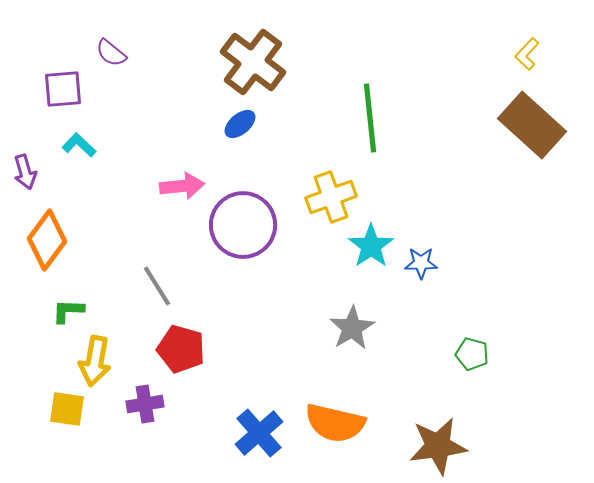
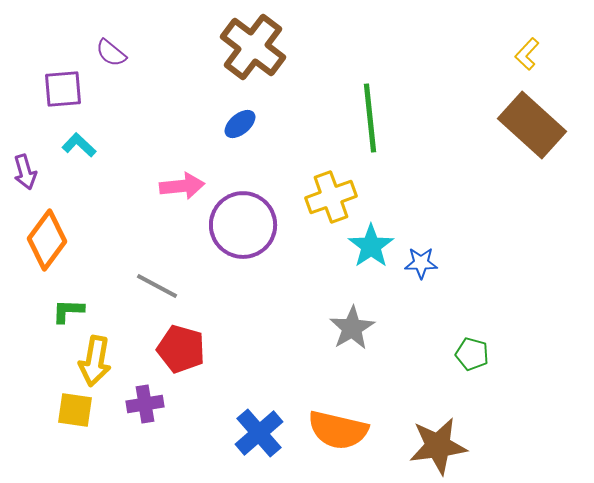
brown cross: moved 15 px up
gray line: rotated 30 degrees counterclockwise
yellow square: moved 8 px right, 1 px down
orange semicircle: moved 3 px right, 7 px down
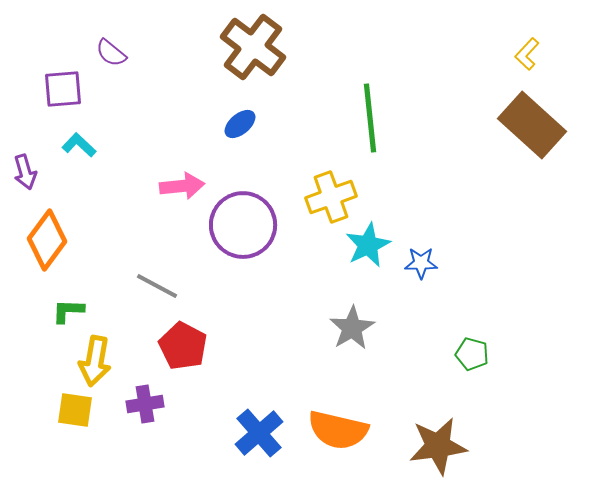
cyan star: moved 3 px left, 1 px up; rotated 9 degrees clockwise
red pentagon: moved 2 px right, 3 px up; rotated 12 degrees clockwise
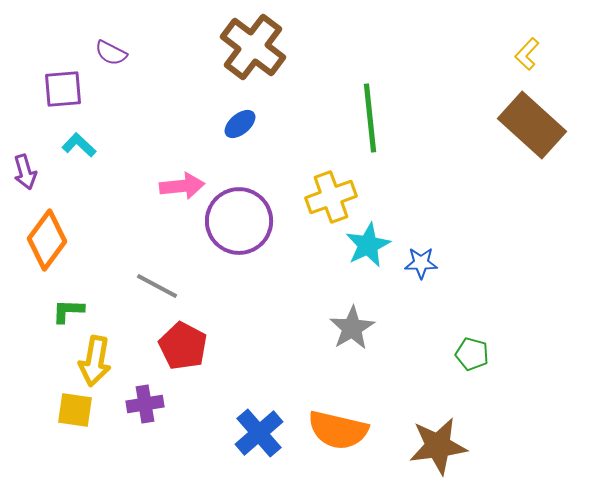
purple semicircle: rotated 12 degrees counterclockwise
purple circle: moved 4 px left, 4 px up
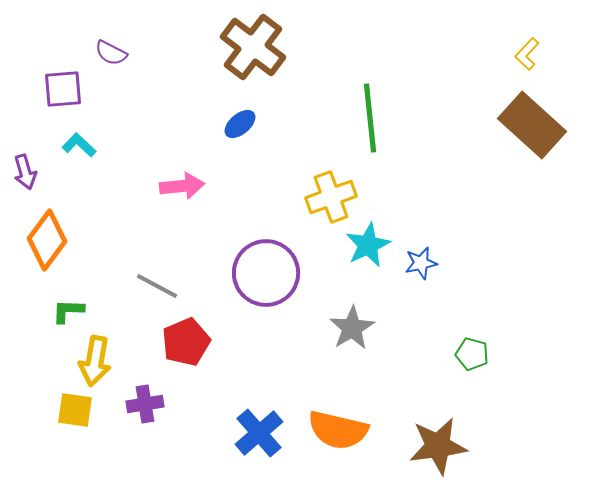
purple circle: moved 27 px right, 52 px down
blue star: rotated 12 degrees counterclockwise
red pentagon: moved 3 px right, 4 px up; rotated 21 degrees clockwise
